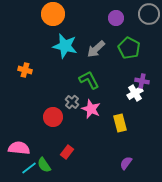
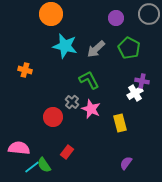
orange circle: moved 2 px left
cyan line: moved 3 px right, 1 px up
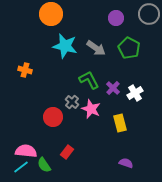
gray arrow: moved 1 px up; rotated 102 degrees counterclockwise
purple cross: moved 29 px left, 7 px down; rotated 32 degrees clockwise
pink semicircle: moved 7 px right, 3 px down
purple semicircle: rotated 72 degrees clockwise
cyan line: moved 11 px left
